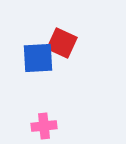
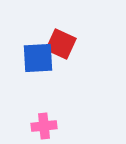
red square: moved 1 px left, 1 px down
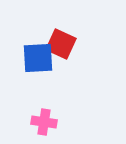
pink cross: moved 4 px up; rotated 15 degrees clockwise
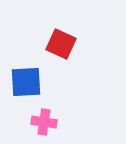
blue square: moved 12 px left, 24 px down
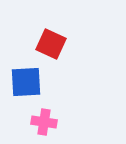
red square: moved 10 px left
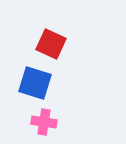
blue square: moved 9 px right, 1 px down; rotated 20 degrees clockwise
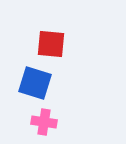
red square: rotated 20 degrees counterclockwise
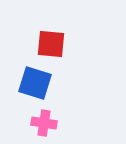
pink cross: moved 1 px down
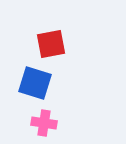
red square: rotated 16 degrees counterclockwise
